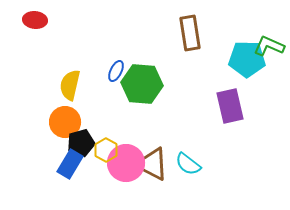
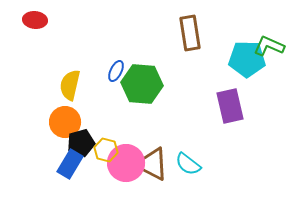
yellow hexagon: rotated 15 degrees counterclockwise
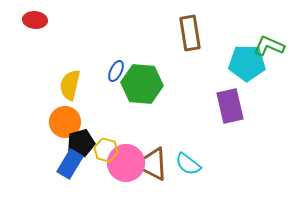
cyan pentagon: moved 4 px down
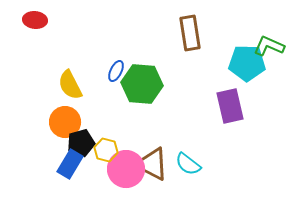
yellow semicircle: rotated 40 degrees counterclockwise
pink circle: moved 6 px down
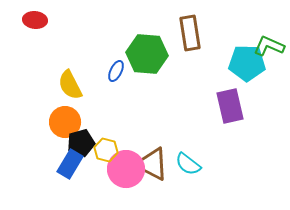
green hexagon: moved 5 px right, 30 px up
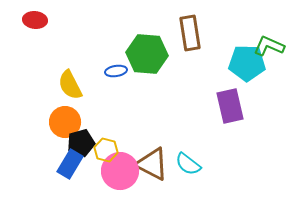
blue ellipse: rotated 55 degrees clockwise
pink circle: moved 6 px left, 2 px down
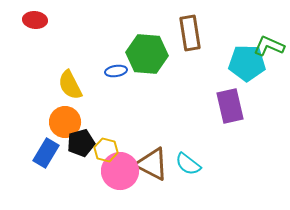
blue rectangle: moved 24 px left, 11 px up
